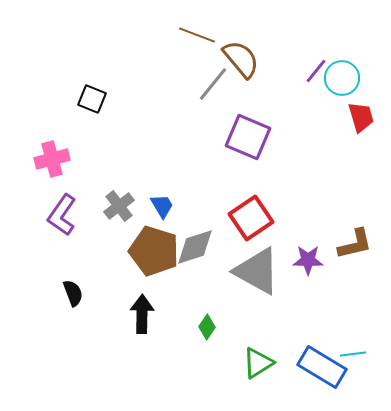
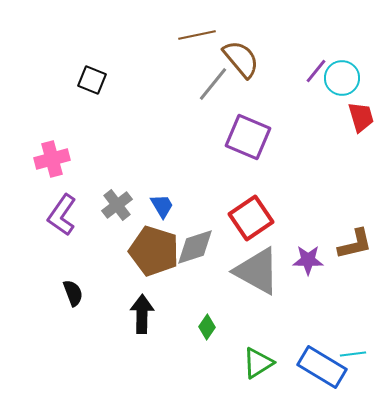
brown line: rotated 33 degrees counterclockwise
black square: moved 19 px up
gray cross: moved 2 px left, 1 px up
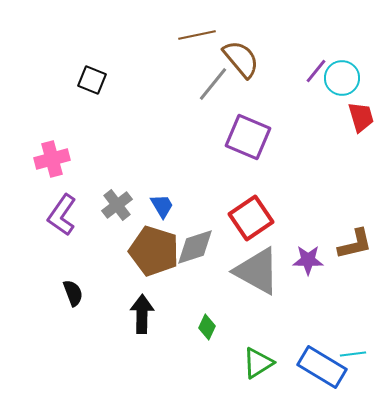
green diamond: rotated 10 degrees counterclockwise
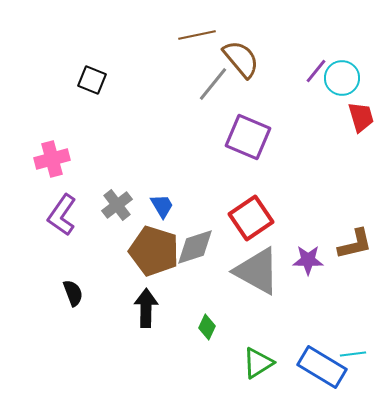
black arrow: moved 4 px right, 6 px up
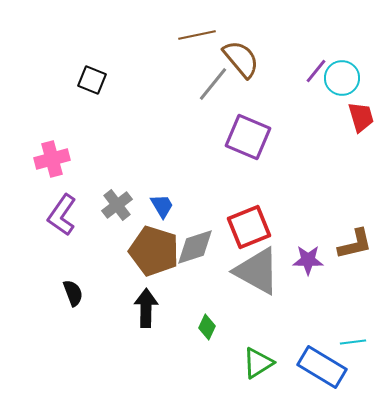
red square: moved 2 px left, 9 px down; rotated 12 degrees clockwise
cyan line: moved 12 px up
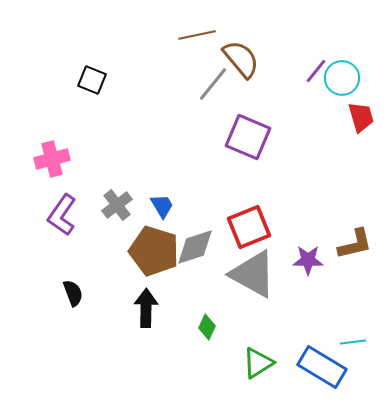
gray triangle: moved 4 px left, 3 px down
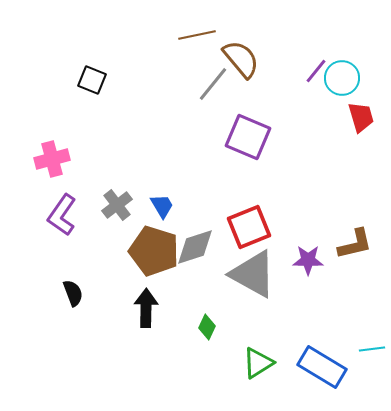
cyan line: moved 19 px right, 7 px down
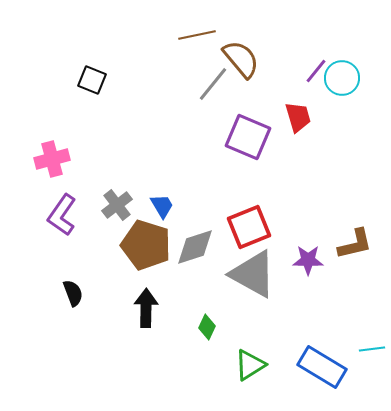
red trapezoid: moved 63 px left
brown pentagon: moved 8 px left, 6 px up
green triangle: moved 8 px left, 2 px down
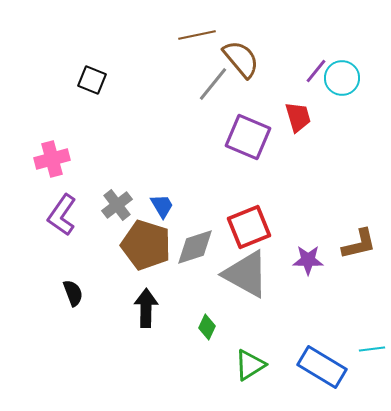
brown L-shape: moved 4 px right
gray triangle: moved 7 px left
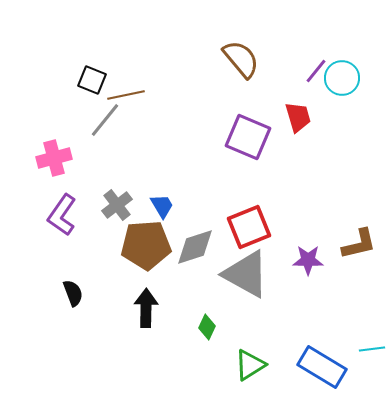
brown line: moved 71 px left, 60 px down
gray line: moved 108 px left, 36 px down
pink cross: moved 2 px right, 1 px up
brown pentagon: rotated 21 degrees counterclockwise
